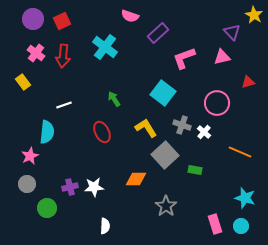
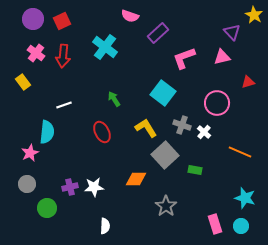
pink star: moved 3 px up
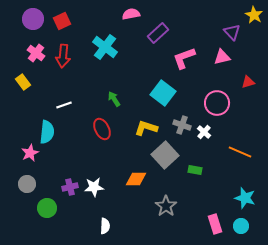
pink semicircle: moved 1 px right, 2 px up; rotated 150 degrees clockwise
yellow L-shape: rotated 40 degrees counterclockwise
red ellipse: moved 3 px up
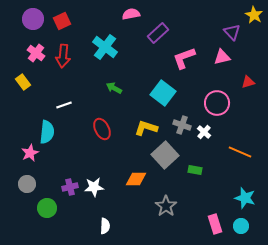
green arrow: moved 11 px up; rotated 28 degrees counterclockwise
